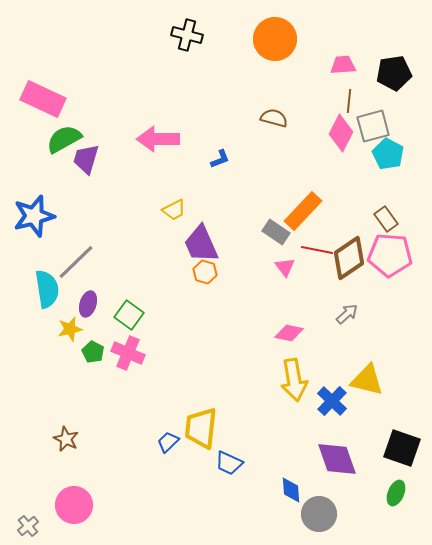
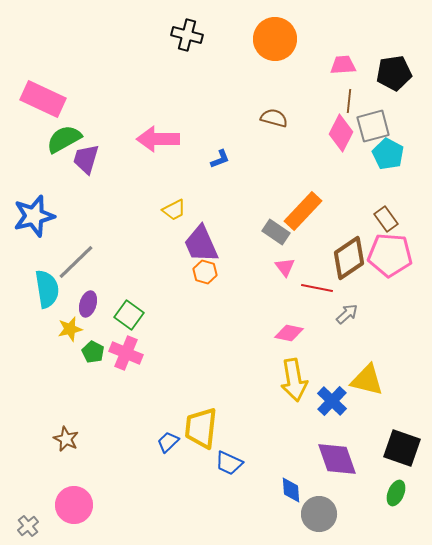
red line at (317, 250): moved 38 px down
pink cross at (128, 353): moved 2 px left
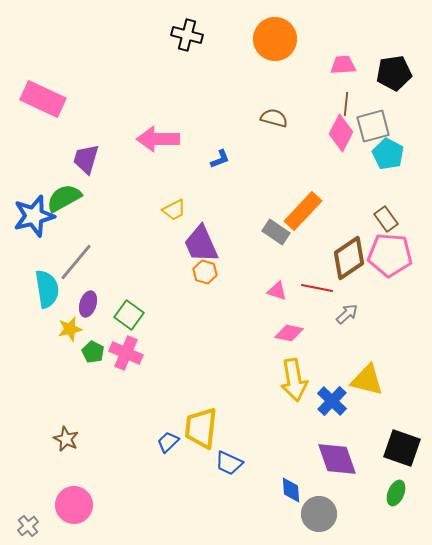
brown line at (349, 101): moved 3 px left, 3 px down
green semicircle at (64, 139): moved 59 px down
gray line at (76, 262): rotated 6 degrees counterclockwise
pink triangle at (285, 267): moved 8 px left, 24 px down; rotated 35 degrees counterclockwise
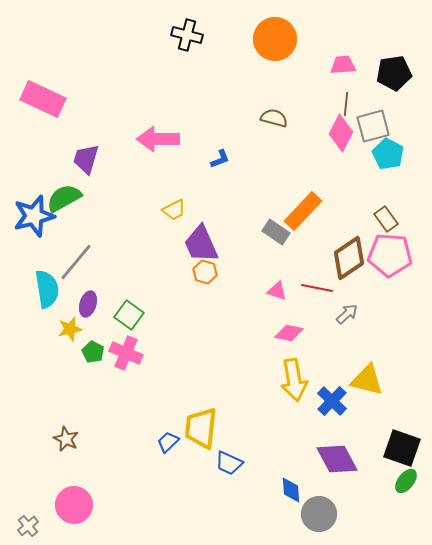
purple diamond at (337, 459): rotated 9 degrees counterclockwise
green ellipse at (396, 493): moved 10 px right, 12 px up; rotated 15 degrees clockwise
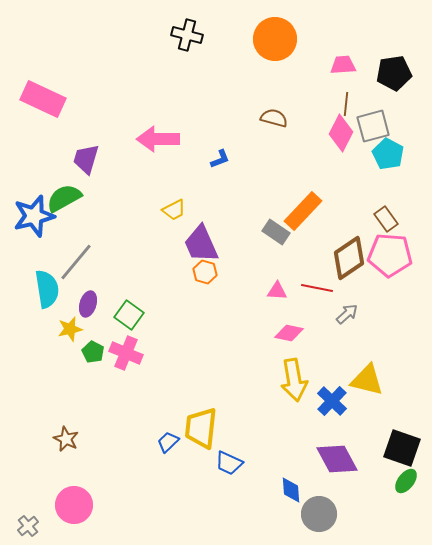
pink triangle at (277, 291): rotated 15 degrees counterclockwise
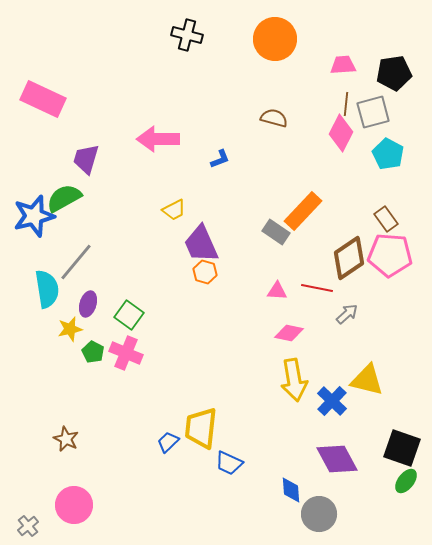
gray square at (373, 126): moved 14 px up
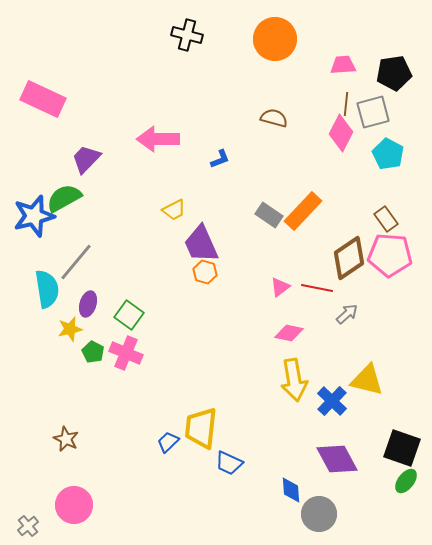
purple trapezoid at (86, 159): rotated 28 degrees clockwise
gray rectangle at (276, 232): moved 7 px left, 17 px up
pink triangle at (277, 291): moved 3 px right, 4 px up; rotated 40 degrees counterclockwise
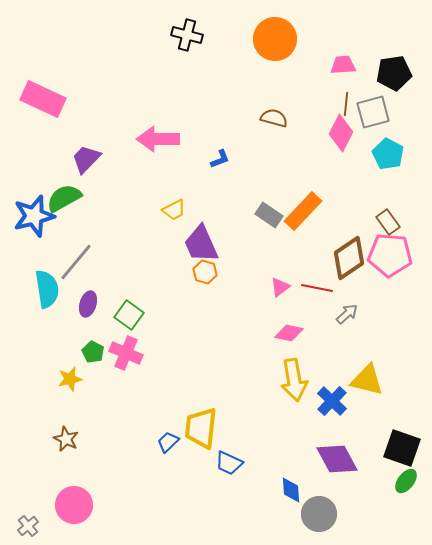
brown rectangle at (386, 219): moved 2 px right, 3 px down
yellow star at (70, 329): moved 50 px down
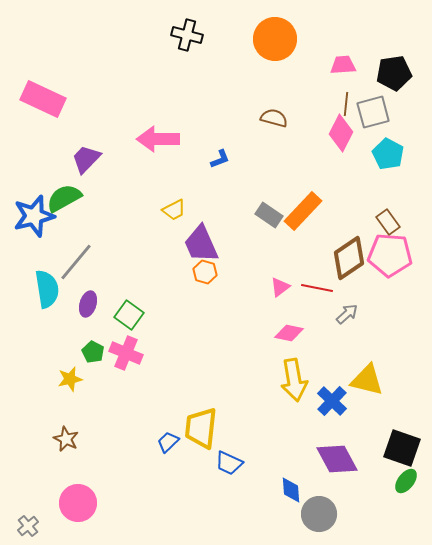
pink circle at (74, 505): moved 4 px right, 2 px up
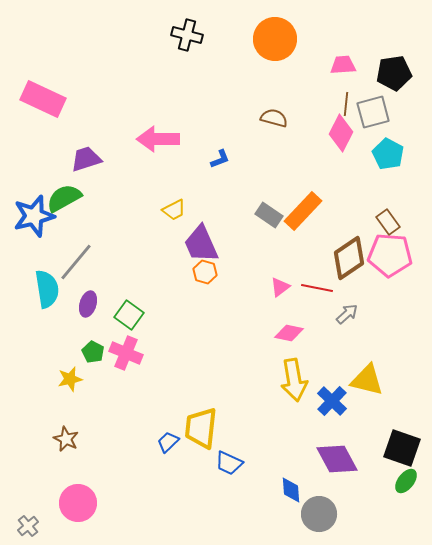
purple trapezoid at (86, 159): rotated 28 degrees clockwise
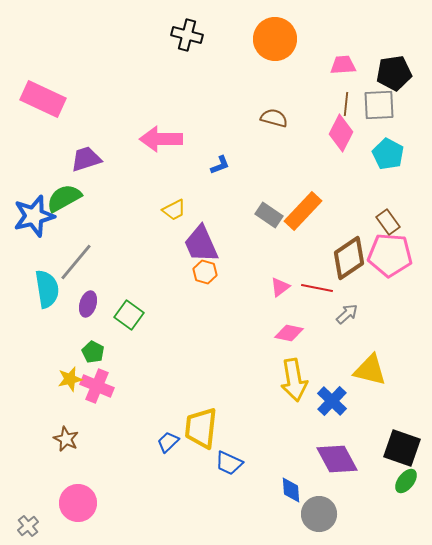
gray square at (373, 112): moved 6 px right, 7 px up; rotated 12 degrees clockwise
pink arrow at (158, 139): moved 3 px right
blue L-shape at (220, 159): moved 6 px down
pink cross at (126, 353): moved 29 px left, 33 px down
yellow triangle at (367, 380): moved 3 px right, 10 px up
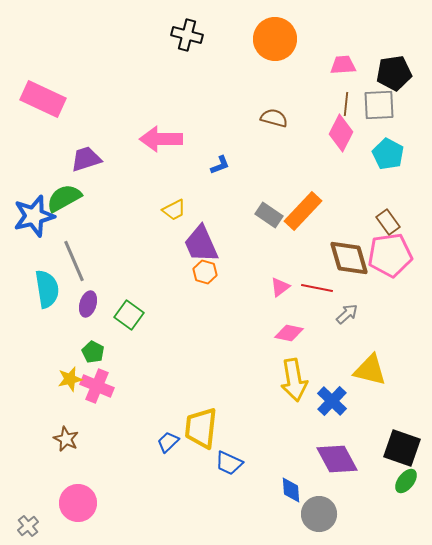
pink pentagon at (390, 255): rotated 12 degrees counterclockwise
brown diamond at (349, 258): rotated 72 degrees counterclockwise
gray line at (76, 262): moved 2 px left, 1 px up; rotated 63 degrees counterclockwise
